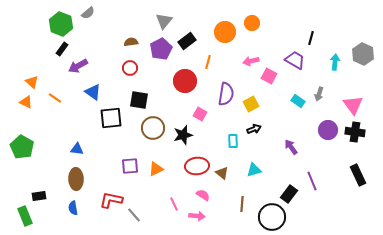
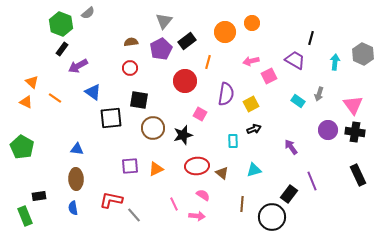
pink square at (269, 76): rotated 35 degrees clockwise
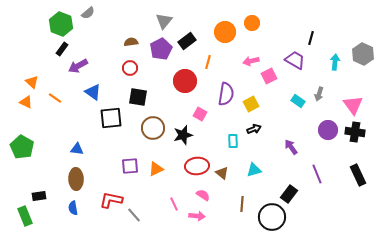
black square at (139, 100): moved 1 px left, 3 px up
purple line at (312, 181): moved 5 px right, 7 px up
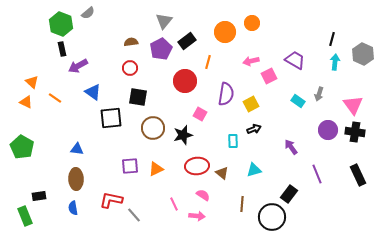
black line at (311, 38): moved 21 px right, 1 px down
black rectangle at (62, 49): rotated 48 degrees counterclockwise
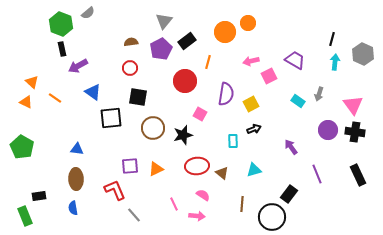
orange circle at (252, 23): moved 4 px left
red L-shape at (111, 200): moved 4 px right, 10 px up; rotated 55 degrees clockwise
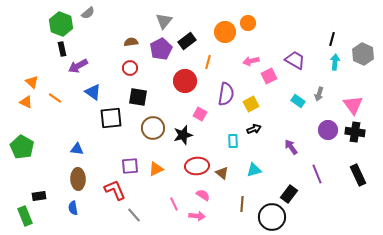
brown ellipse at (76, 179): moved 2 px right
